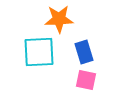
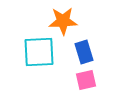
orange star: moved 4 px right, 2 px down
pink square: rotated 25 degrees counterclockwise
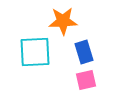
cyan square: moved 4 px left
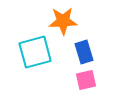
cyan square: rotated 12 degrees counterclockwise
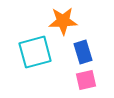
blue rectangle: moved 1 px left
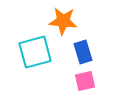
orange star: rotated 8 degrees clockwise
pink square: moved 1 px left, 1 px down
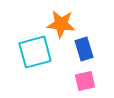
orange star: moved 2 px left, 3 px down
blue rectangle: moved 1 px right, 3 px up
